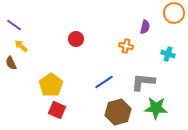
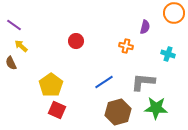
red circle: moved 2 px down
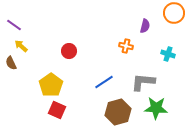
purple semicircle: moved 1 px up
red circle: moved 7 px left, 10 px down
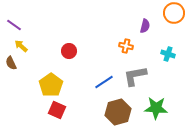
gray L-shape: moved 8 px left, 6 px up; rotated 15 degrees counterclockwise
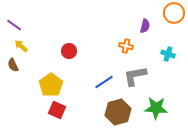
brown semicircle: moved 2 px right, 2 px down
